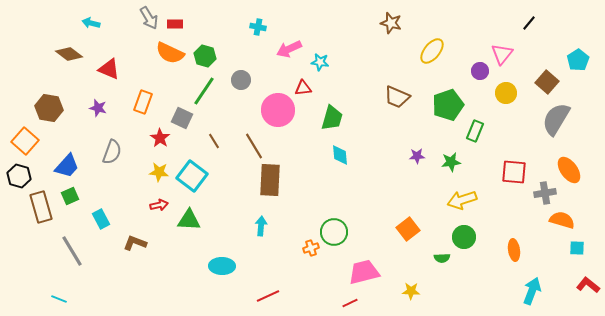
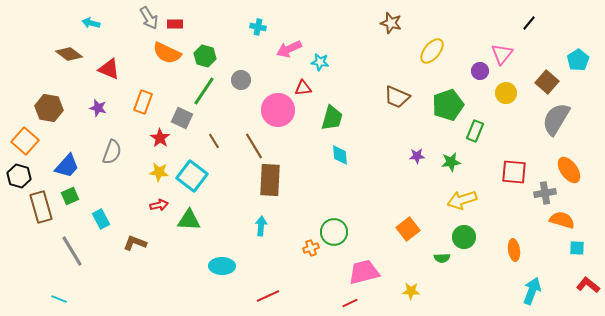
orange semicircle at (170, 53): moved 3 px left
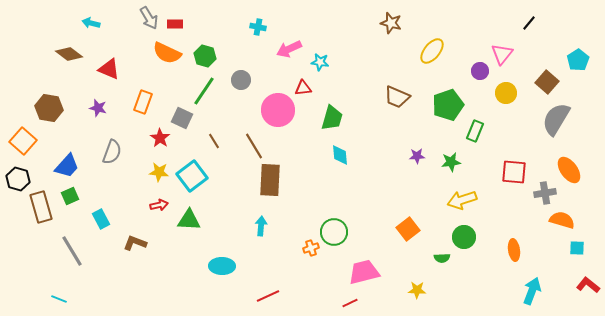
orange square at (25, 141): moved 2 px left
black hexagon at (19, 176): moved 1 px left, 3 px down
cyan square at (192, 176): rotated 16 degrees clockwise
yellow star at (411, 291): moved 6 px right, 1 px up
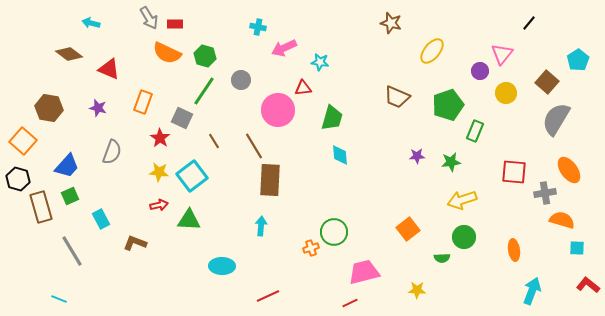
pink arrow at (289, 49): moved 5 px left, 1 px up
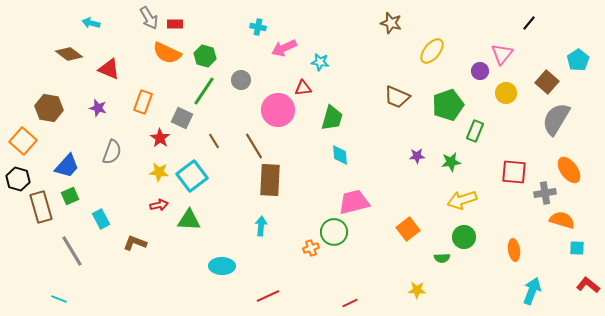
pink trapezoid at (364, 272): moved 10 px left, 70 px up
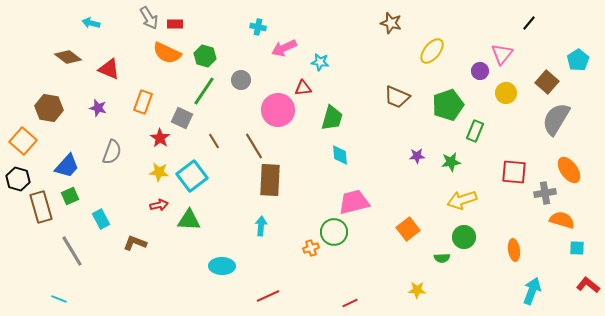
brown diamond at (69, 54): moved 1 px left, 3 px down
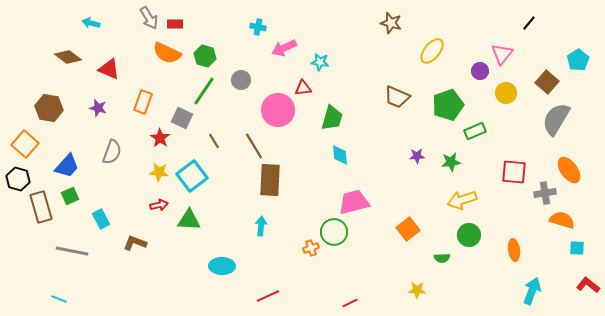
green rectangle at (475, 131): rotated 45 degrees clockwise
orange square at (23, 141): moved 2 px right, 3 px down
green circle at (464, 237): moved 5 px right, 2 px up
gray line at (72, 251): rotated 48 degrees counterclockwise
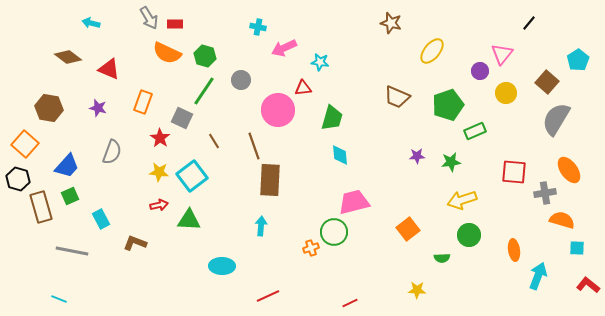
brown line at (254, 146): rotated 12 degrees clockwise
cyan arrow at (532, 291): moved 6 px right, 15 px up
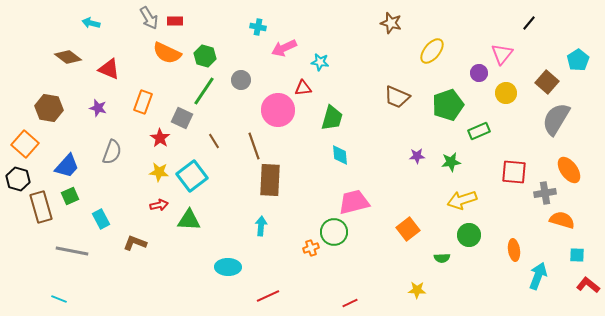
red rectangle at (175, 24): moved 3 px up
purple circle at (480, 71): moved 1 px left, 2 px down
green rectangle at (475, 131): moved 4 px right
cyan square at (577, 248): moved 7 px down
cyan ellipse at (222, 266): moved 6 px right, 1 px down
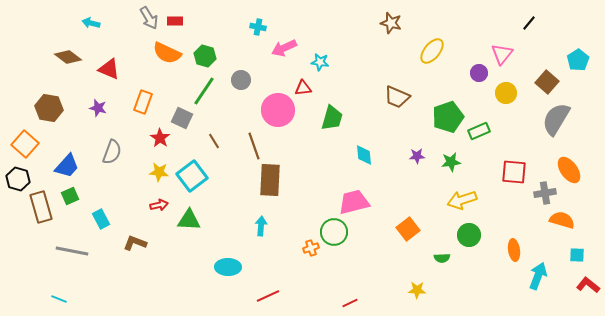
green pentagon at (448, 105): moved 12 px down
cyan diamond at (340, 155): moved 24 px right
